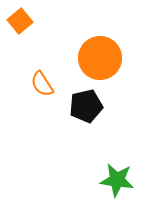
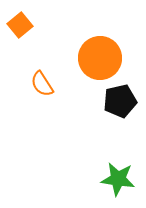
orange square: moved 4 px down
black pentagon: moved 34 px right, 5 px up
green star: moved 1 px right, 1 px up
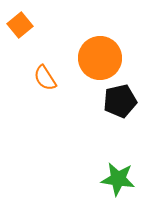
orange semicircle: moved 3 px right, 6 px up
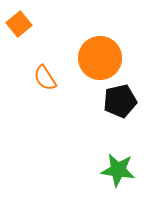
orange square: moved 1 px left, 1 px up
green star: moved 9 px up
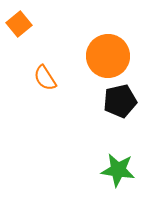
orange circle: moved 8 px right, 2 px up
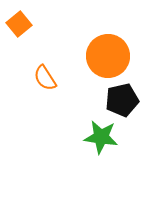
black pentagon: moved 2 px right, 1 px up
green star: moved 17 px left, 33 px up
